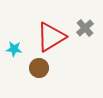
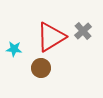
gray cross: moved 2 px left, 3 px down
brown circle: moved 2 px right
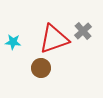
red triangle: moved 3 px right, 2 px down; rotated 12 degrees clockwise
cyan star: moved 1 px left, 7 px up
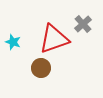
gray cross: moved 7 px up
cyan star: rotated 14 degrees clockwise
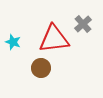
red triangle: rotated 12 degrees clockwise
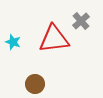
gray cross: moved 2 px left, 3 px up
brown circle: moved 6 px left, 16 px down
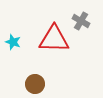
gray cross: rotated 18 degrees counterclockwise
red triangle: rotated 8 degrees clockwise
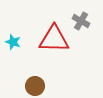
brown circle: moved 2 px down
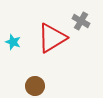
red triangle: moved 2 px left, 1 px up; rotated 32 degrees counterclockwise
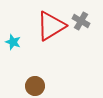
red triangle: moved 1 px left, 12 px up
